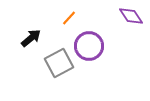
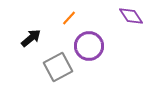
gray square: moved 1 px left, 4 px down
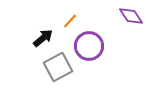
orange line: moved 1 px right, 3 px down
black arrow: moved 12 px right
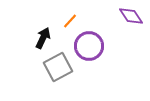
black arrow: rotated 25 degrees counterclockwise
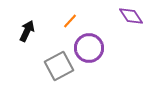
black arrow: moved 16 px left, 7 px up
purple circle: moved 2 px down
gray square: moved 1 px right, 1 px up
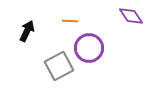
orange line: rotated 49 degrees clockwise
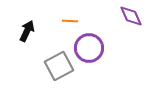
purple diamond: rotated 10 degrees clockwise
